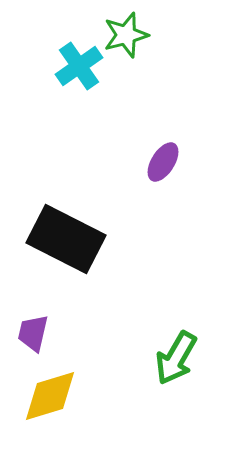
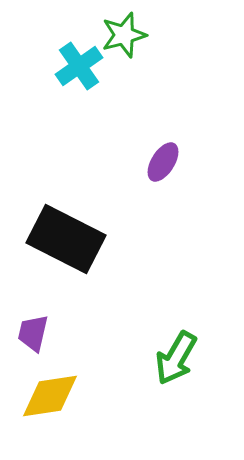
green star: moved 2 px left
yellow diamond: rotated 8 degrees clockwise
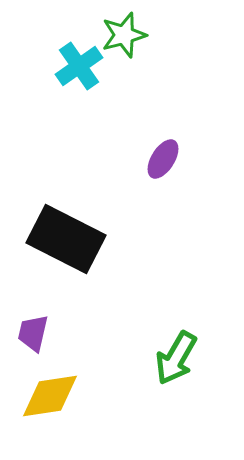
purple ellipse: moved 3 px up
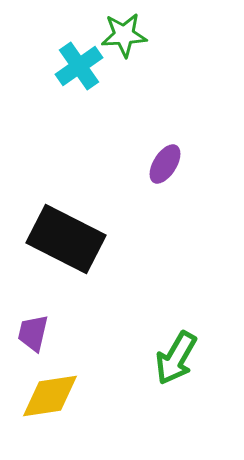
green star: rotated 12 degrees clockwise
purple ellipse: moved 2 px right, 5 px down
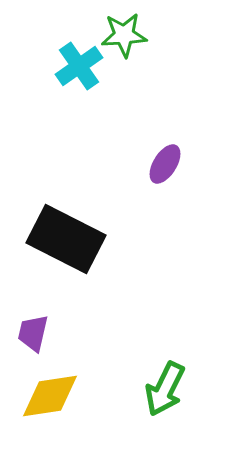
green arrow: moved 11 px left, 31 px down; rotated 4 degrees counterclockwise
